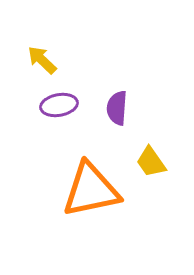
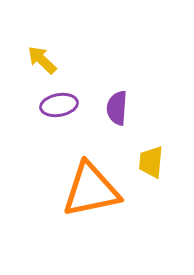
yellow trapezoid: rotated 40 degrees clockwise
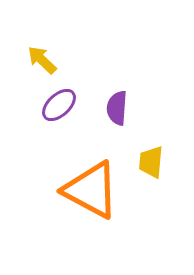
purple ellipse: rotated 33 degrees counterclockwise
orange triangle: rotated 40 degrees clockwise
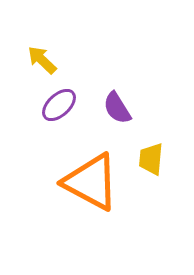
purple semicircle: rotated 36 degrees counterclockwise
yellow trapezoid: moved 3 px up
orange triangle: moved 8 px up
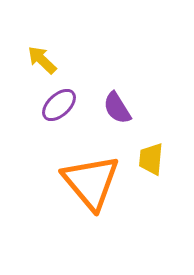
orange triangle: rotated 22 degrees clockwise
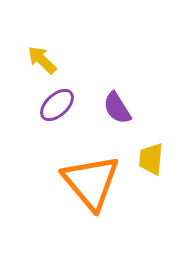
purple ellipse: moved 2 px left
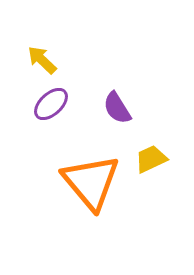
purple ellipse: moved 6 px left, 1 px up
yellow trapezoid: rotated 60 degrees clockwise
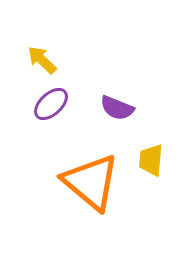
purple semicircle: rotated 36 degrees counterclockwise
yellow trapezoid: moved 1 px down; rotated 60 degrees counterclockwise
orange triangle: rotated 10 degrees counterclockwise
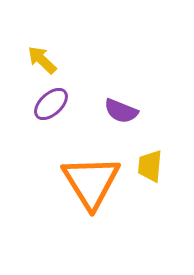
purple semicircle: moved 4 px right, 3 px down
yellow trapezoid: moved 1 px left, 6 px down
orange triangle: rotated 18 degrees clockwise
